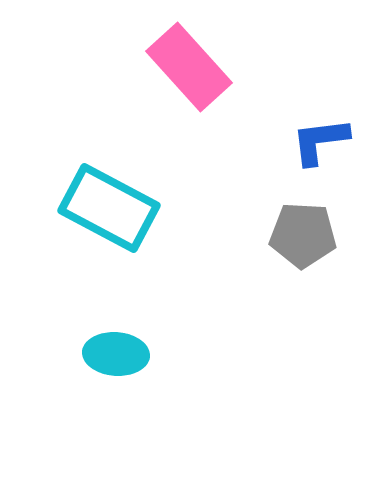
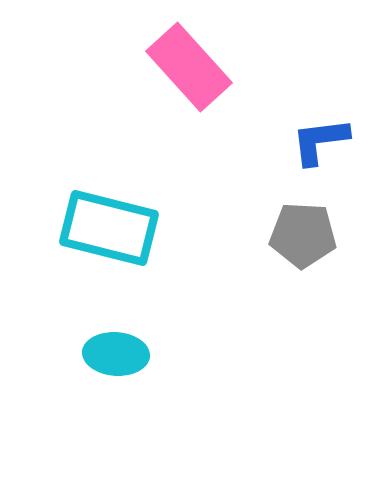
cyan rectangle: moved 20 px down; rotated 14 degrees counterclockwise
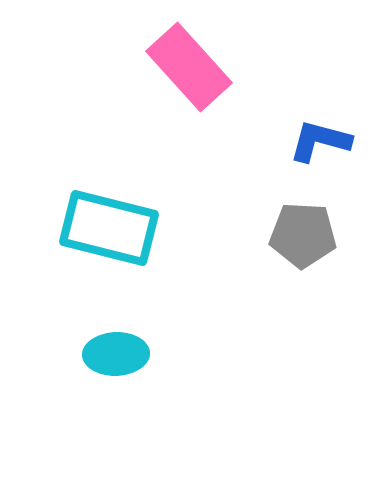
blue L-shape: rotated 22 degrees clockwise
cyan ellipse: rotated 6 degrees counterclockwise
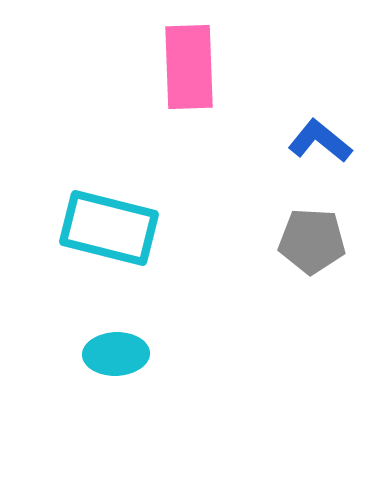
pink rectangle: rotated 40 degrees clockwise
blue L-shape: rotated 24 degrees clockwise
gray pentagon: moved 9 px right, 6 px down
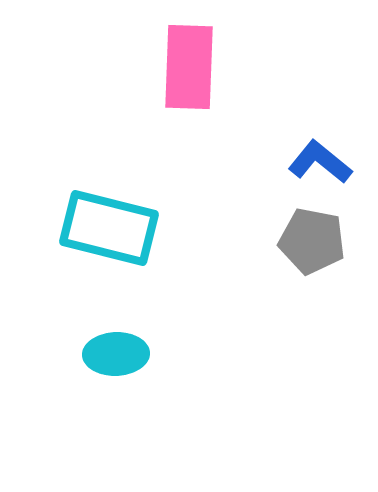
pink rectangle: rotated 4 degrees clockwise
blue L-shape: moved 21 px down
gray pentagon: rotated 8 degrees clockwise
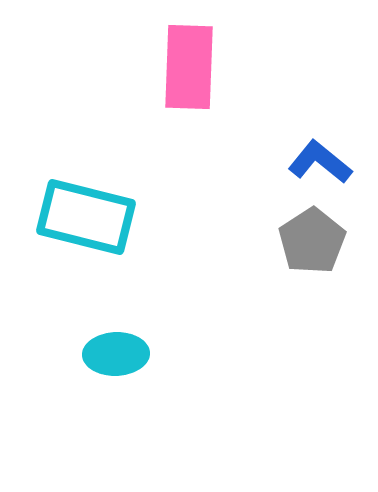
cyan rectangle: moved 23 px left, 11 px up
gray pentagon: rotated 28 degrees clockwise
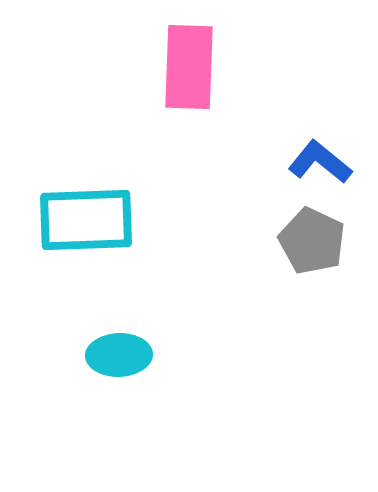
cyan rectangle: moved 3 px down; rotated 16 degrees counterclockwise
gray pentagon: rotated 14 degrees counterclockwise
cyan ellipse: moved 3 px right, 1 px down
